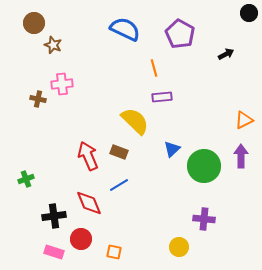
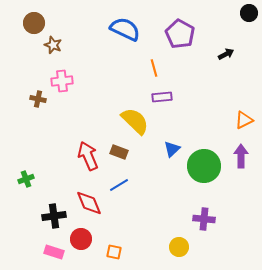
pink cross: moved 3 px up
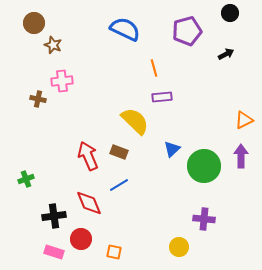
black circle: moved 19 px left
purple pentagon: moved 7 px right, 3 px up; rotated 28 degrees clockwise
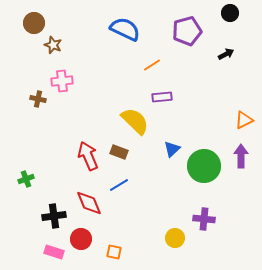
orange line: moved 2 px left, 3 px up; rotated 72 degrees clockwise
yellow circle: moved 4 px left, 9 px up
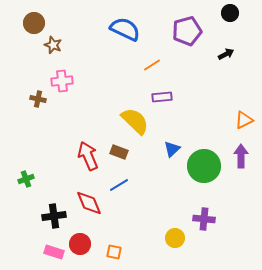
red circle: moved 1 px left, 5 px down
